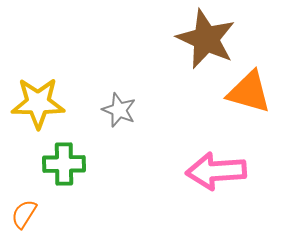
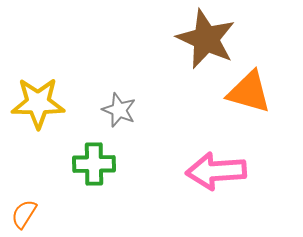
green cross: moved 30 px right
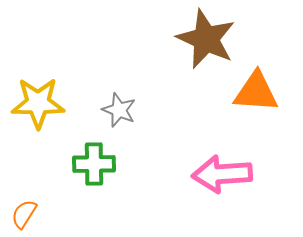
orange triangle: moved 7 px right; rotated 12 degrees counterclockwise
pink arrow: moved 6 px right, 3 px down
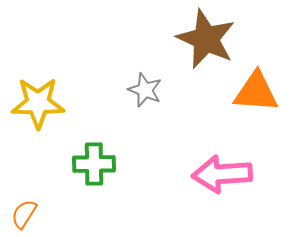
gray star: moved 26 px right, 20 px up
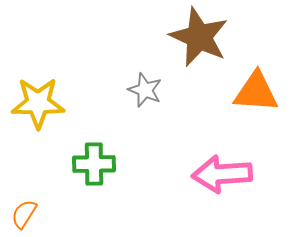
brown star: moved 7 px left, 2 px up
